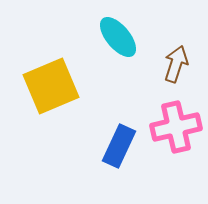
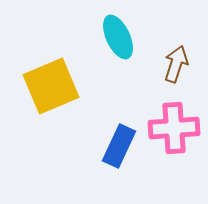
cyan ellipse: rotated 15 degrees clockwise
pink cross: moved 2 px left, 1 px down; rotated 9 degrees clockwise
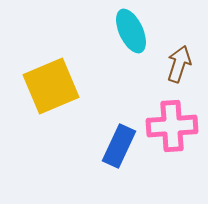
cyan ellipse: moved 13 px right, 6 px up
brown arrow: moved 3 px right
pink cross: moved 2 px left, 2 px up
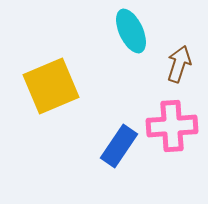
blue rectangle: rotated 9 degrees clockwise
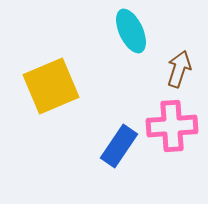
brown arrow: moved 5 px down
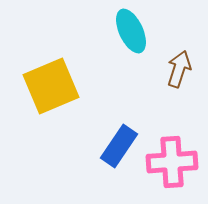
pink cross: moved 36 px down
